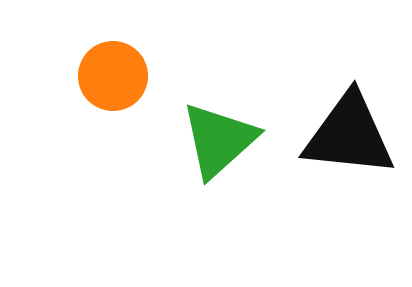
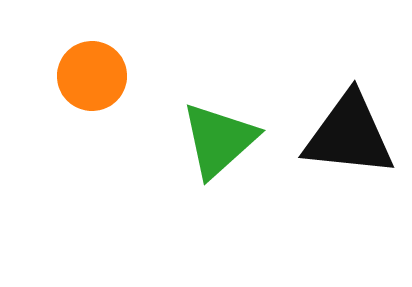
orange circle: moved 21 px left
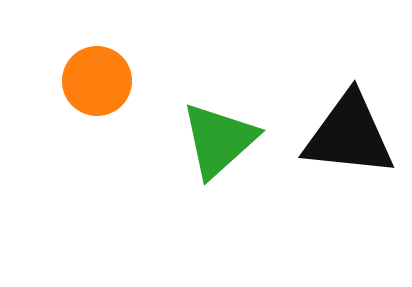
orange circle: moved 5 px right, 5 px down
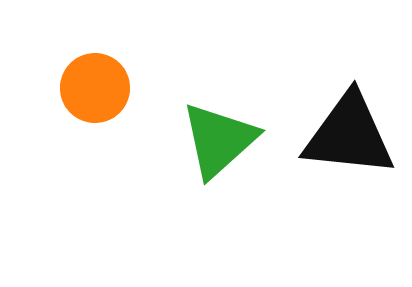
orange circle: moved 2 px left, 7 px down
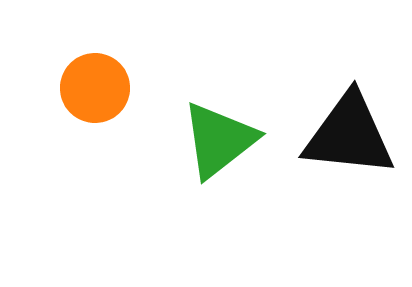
green triangle: rotated 4 degrees clockwise
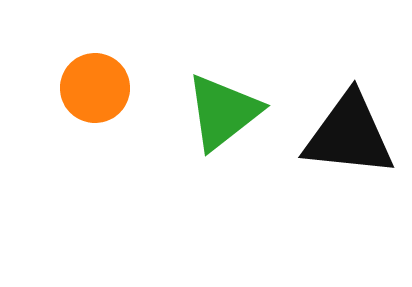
green triangle: moved 4 px right, 28 px up
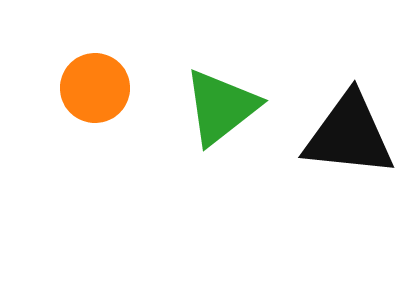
green triangle: moved 2 px left, 5 px up
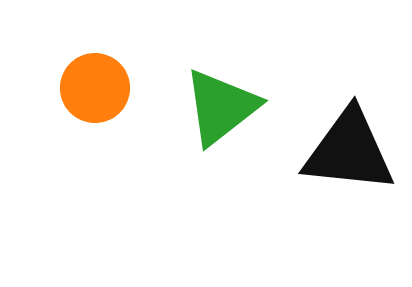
black triangle: moved 16 px down
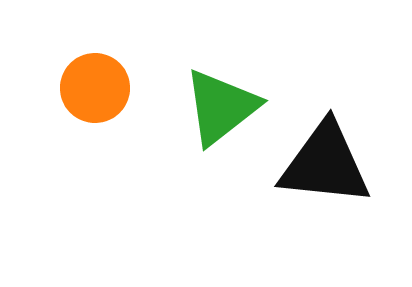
black triangle: moved 24 px left, 13 px down
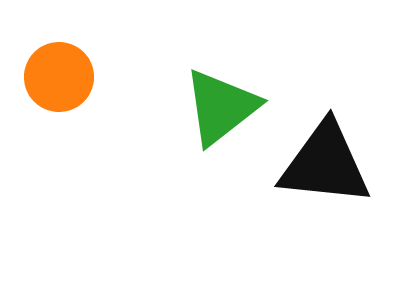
orange circle: moved 36 px left, 11 px up
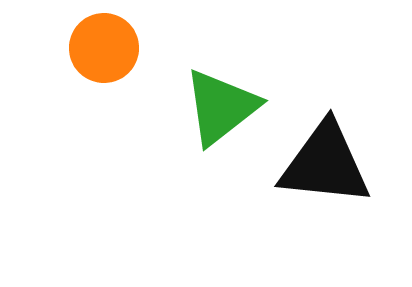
orange circle: moved 45 px right, 29 px up
